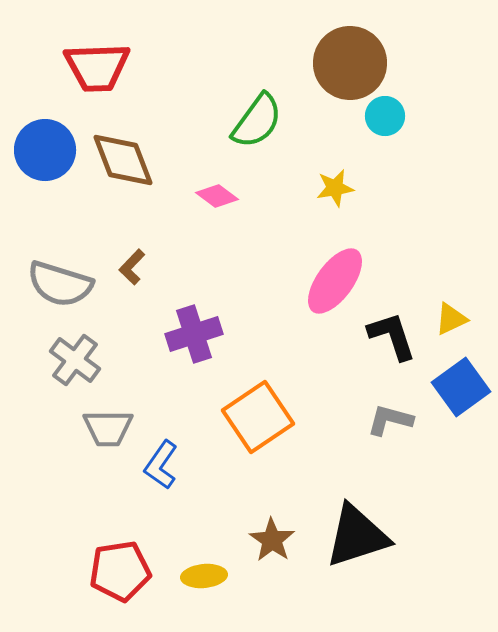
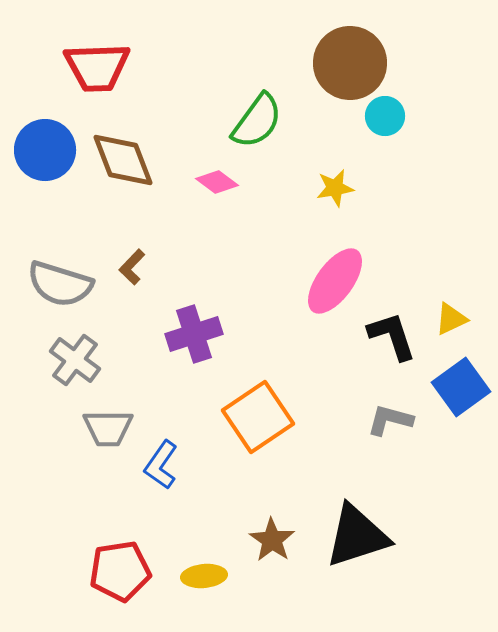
pink diamond: moved 14 px up
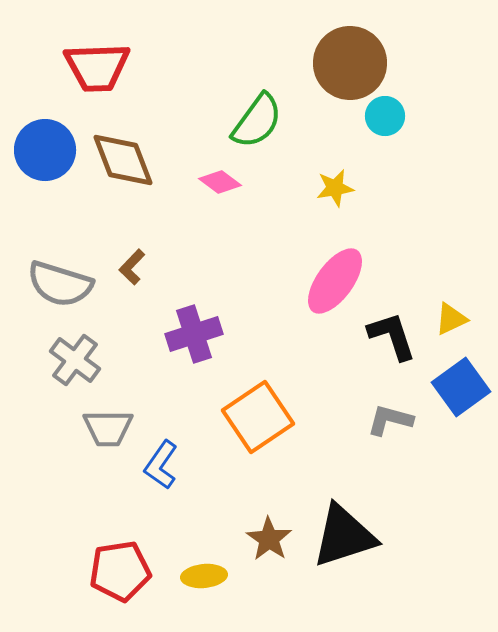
pink diamond: moved 3 px right
black triangle: moved 13 px left
brown star: moved 3 px left, 1 px up
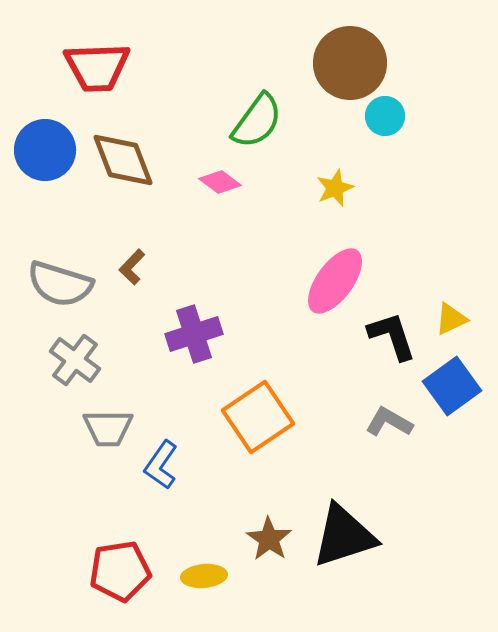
yellow star: rotated 12 degrees counterclockwise
blue square: moved 9 px left, 1 px up
gray L-shape: moved 1 px left, 2 px down; rotated 15 degrees clockwise
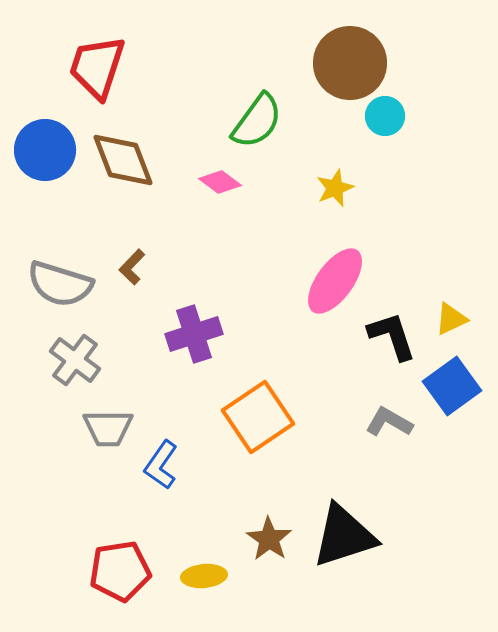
red trapezoid: rotated 110 degrees clockwise
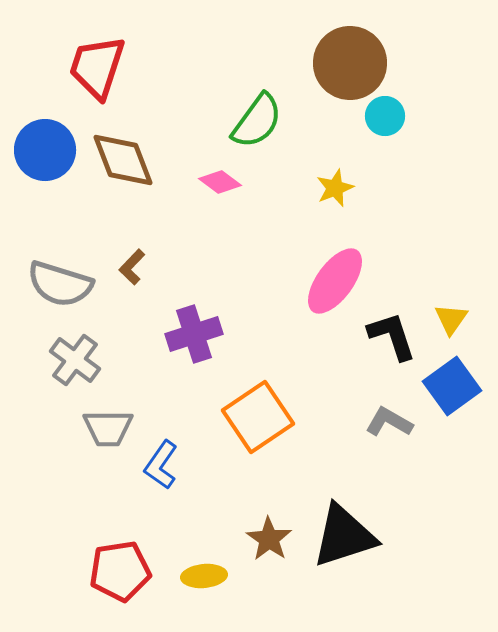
yellow triangle: rotated 30 degrees counterclockwise
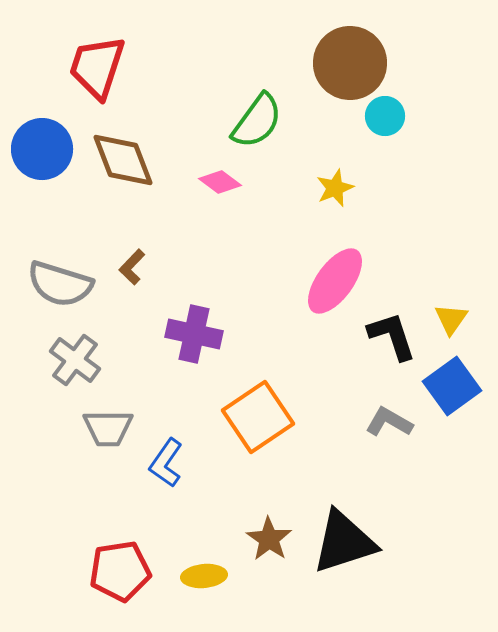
blue circle: moved 3 px left, 1 px up
purple cross: rotated 30 degrees clockwise
blue L-shape: moved 5 px right, 2 px up
black triangle: moved 6 px down
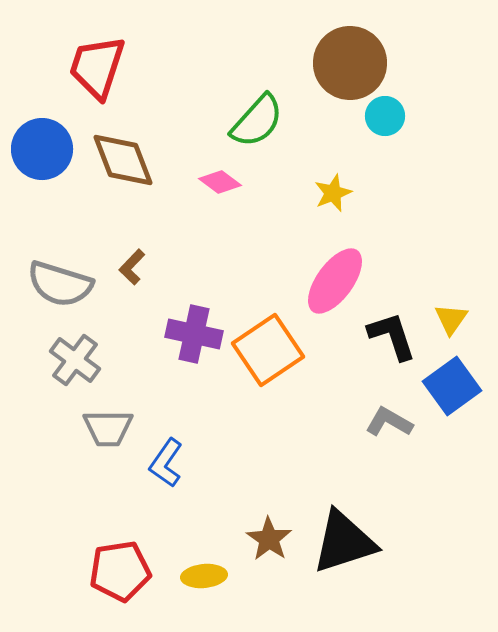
green semicircle: rotated 6 degrees clockwise
yellow star: moved 2 px left, 5 px down
orange square: moved 10 px right, 67 px up
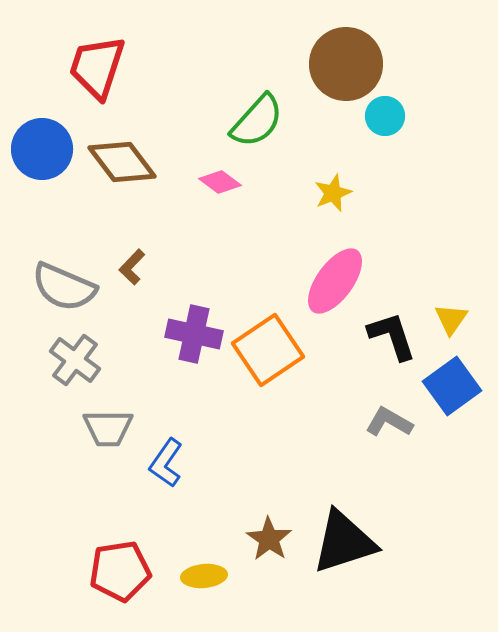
brown circle: moved 4 px left, 1 px down
brown diamond: moved 1 px left, 2 px down; rotated 16 degrees counterclockwise
gray semicircle: moved 4 px right, 3 px down; rotated 6 degrees clockwise
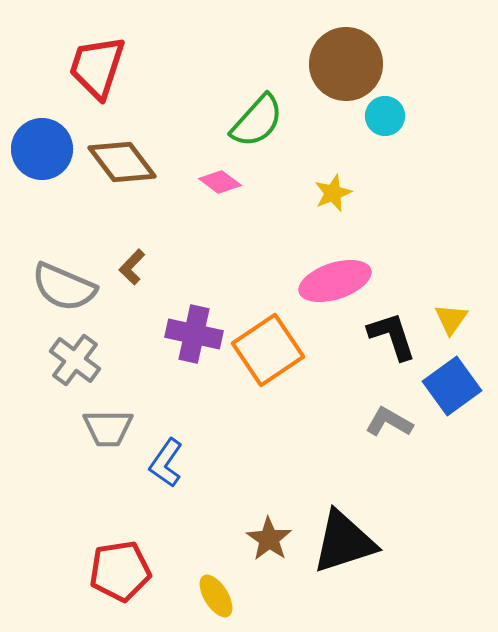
pink ellipse: rotated 36 degrees clockwise
yellow ellipse: moved 12 px right, 20 px down; rotated 63 degrees clockwise
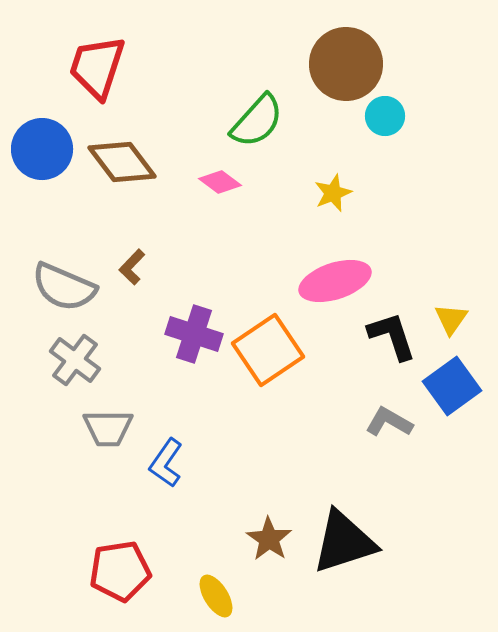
purple cross: rotated 6 degrees clockwise
